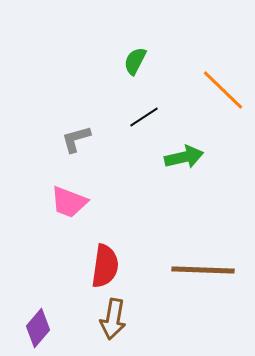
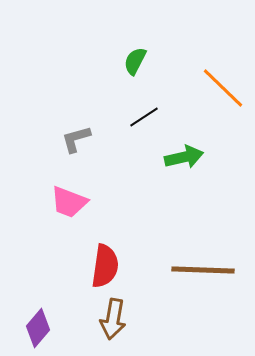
orange line: moved 2 px up
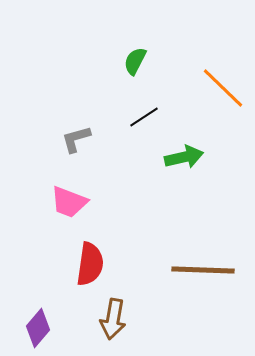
red semicircle: moved 15 px left, 2 px up
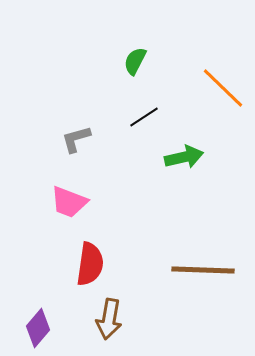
brown arrow: moved 4 px left
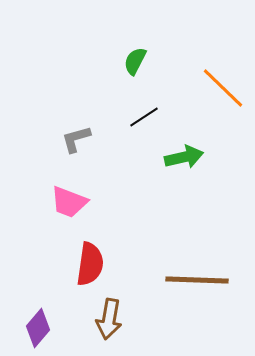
brown line: moved 6 px left, 10 px down
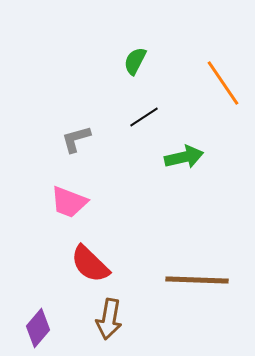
orange line: moved 5 px up; rotated 12 degrees clockwise
red semicircle: rotated 126 degrees clockwise
